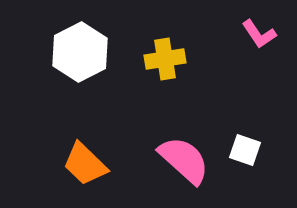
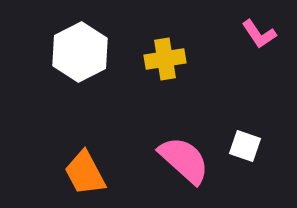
white square: moved 4 px up
orange trapezoid: moved 9 px down; rotated 18 degrees clockwise
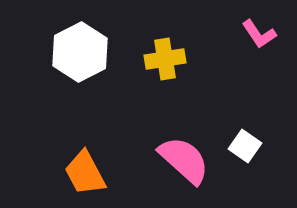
white square: rotated 16 degrees clockwise
